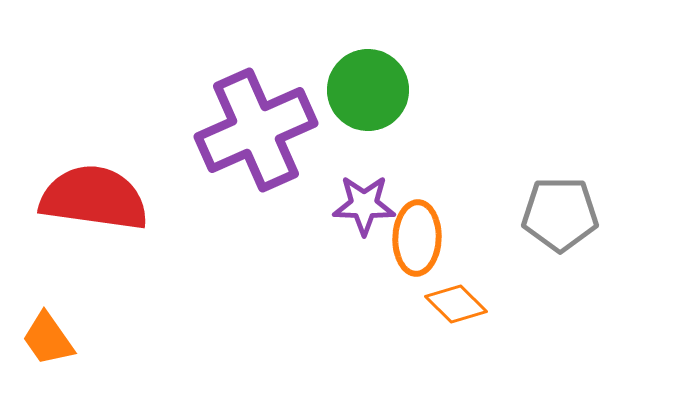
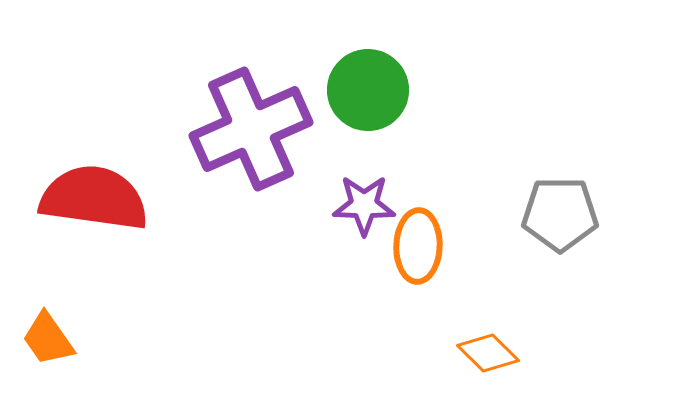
purple cross: moved 5 px left, 1 px up
orange ellipse: moved 1 px right, 8 px down
orange diamond: moved 32 px right, 49 px down
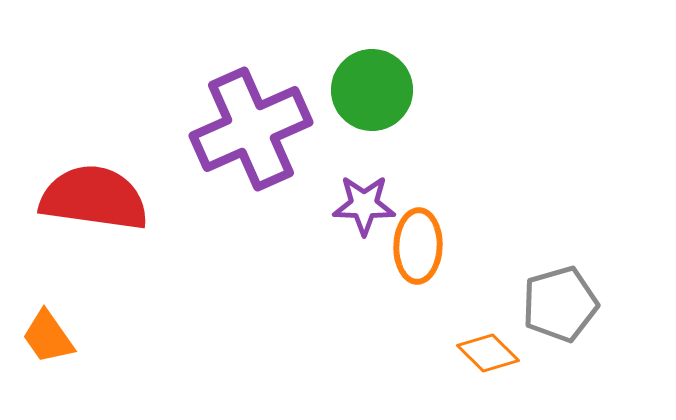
green circle: moved 4 px right
gray pentagon: moved 90 px down; rotated 16 degrees counterclockwise
orange trapezoid: moved 2 px up
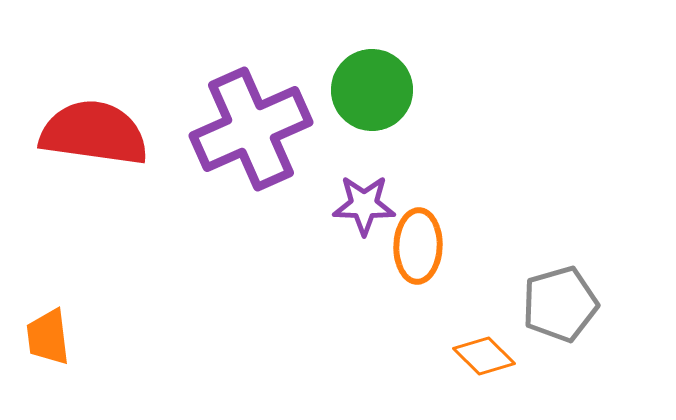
red semicircle: moved 65 px up
orange trapezoid: rotated 28 degrees clockwise
orange diamond: moved 4 px left, 3 px down
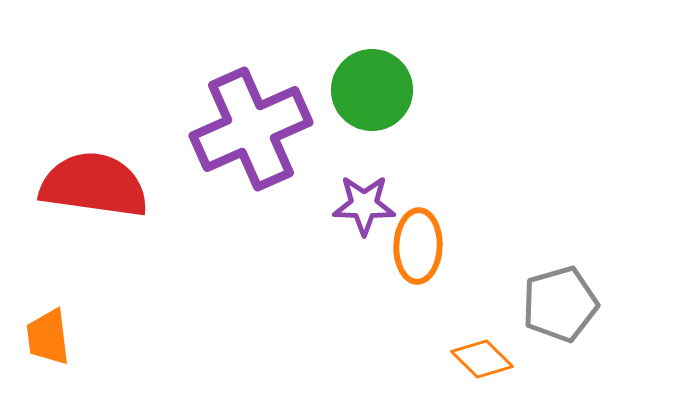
red semicircle: moved 52 px down
orange diamond: moved 2 px left, 3 px down
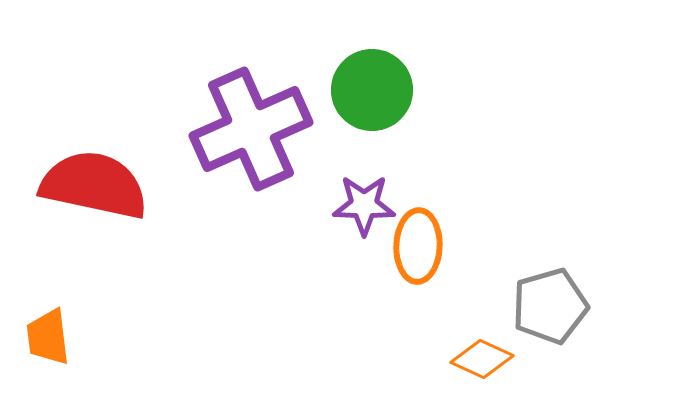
red semicircle: rotated 4 degrees clockwise
gray pentagon: moved 10 px left, 2 px down
orange diamond: rotated 20 degrees counterclockwise
